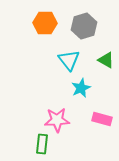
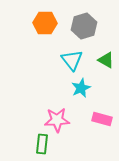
cyan triangle: moved 3 px right
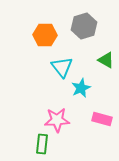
orange hexagon: moved 12 px down
cyan triangle: moved 10 px left, 7 px down
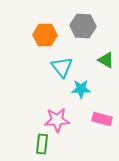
gray hexagon: moved 1 px left; rotated 20 degrees clockwise
cyan star: moved 1 px down; rotated 24 degrees clockwise
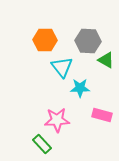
gray hexagon: moved 5 px right, 15 px down
orange hexagon: moved 5 px down
cyan star: moved 1 px left, 1 px up
pink rectangle: moved 4 px up
green rectangle: rotated 48 degrees counterclockwise
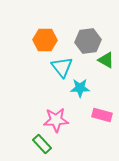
gray hexagon: rotated 10 degrees counterclockwise
pink star: moved 1 px left
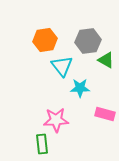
orange hexagon: rotated 10 degrees counterclockwise
cyan triangle: moved 1 px up
pink rectangle: moved 3 px right, 1 px up
green rectangle: rotated 36 degrees clockwise
